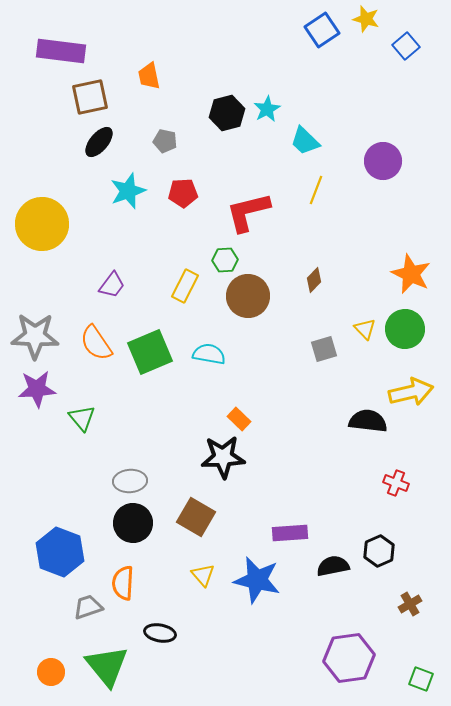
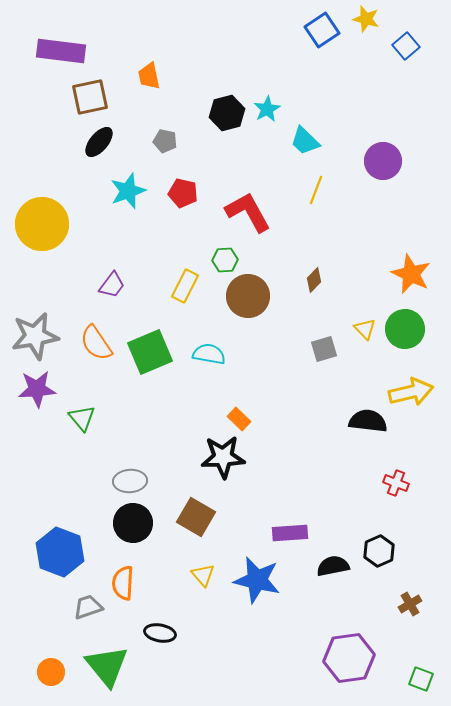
red pentagon at (183, 193): rotated 16 degrees clockwise
red L-shape at (248, 212): rotated 75 degrees clockwise
gray star at (35, 336): rotated 12 degrees counterclockwise
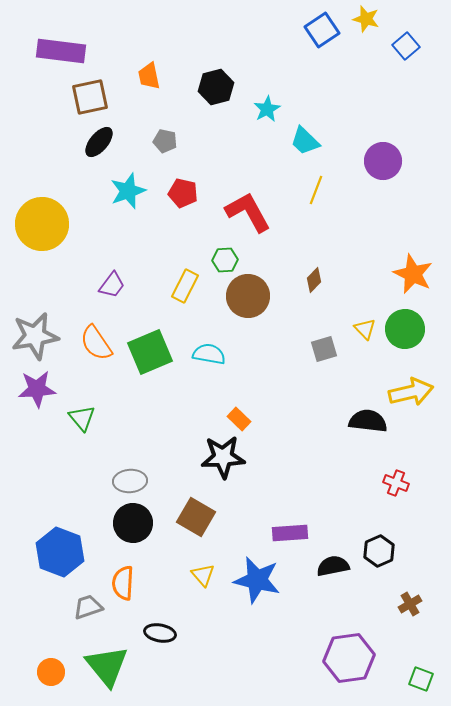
black hexagon at (227, 113): moved 11 px left, 26 px up
orange star at (411, 274): moved 2 px right
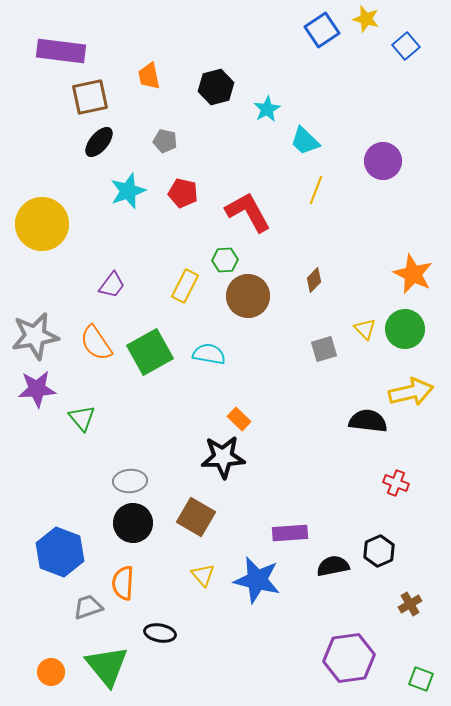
green square at (150, 352): rotated 6 degrees counterclockwise
